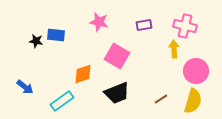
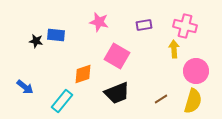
cyan rectangle: rotated 15 degrees counterclockwise
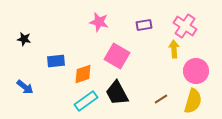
pink cross: rotated 20 degrees clockwise
blue rectangle: moved 26 px down; rotated 12 degrees counterclockwise
black star: moved 12 px left, 2 px up
black trapezoid: rotated 84 degrees clockwise
cyan rectangle: moved 24 px right; rotated 15 degrees clockwise
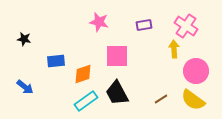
pink cross: moved 1 px right
pink square: rotated 30 degrees counterclockwise
yellow semicircle: moved 1 px up; rotated 110 degrees clockwise
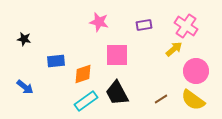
yellow arrow: rotated 54 degrees clockwise
pink square: moved 1 px up
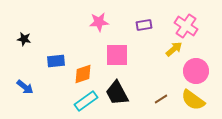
pink star: rotated 18 degrees counterclockwise
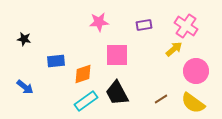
yellow semicircle: moved 3 px down
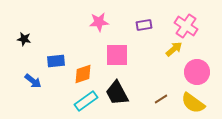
pink circle: moved 1 px right, 1 px down
blue arrow: moved 8 px right, 6 px up
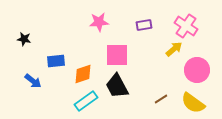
pink circle: moved 2 px up
black trapezoid: moved 7 px up
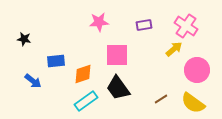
black trapezoid: moved 1 px right, 2 px down; rotated 8 degrees counterclockwise
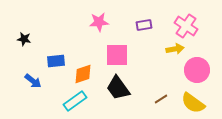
yellow arrow: moved 1 px right; rotated 30 degrees clockwise
cyan rectangle: moved 11 px left
